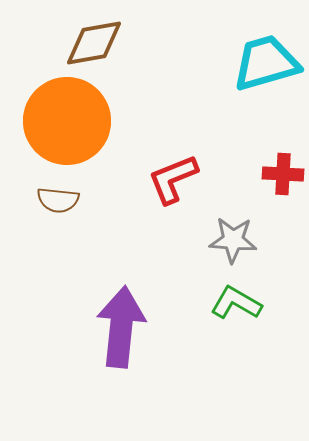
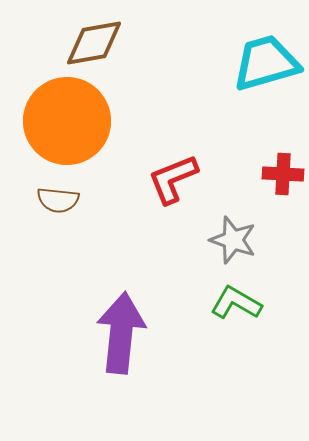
gray star: rotated 15 degrees clockwise
purple arrow: moved 6 px down
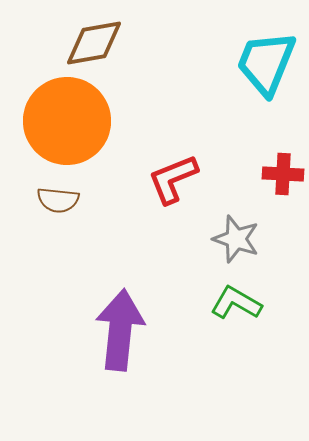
cyan trapezoid: rotated 52 degrees counterclockwise
gray star: moved 3 px right, 1 px up
purple arrow: moved 1 px left, 3 px up
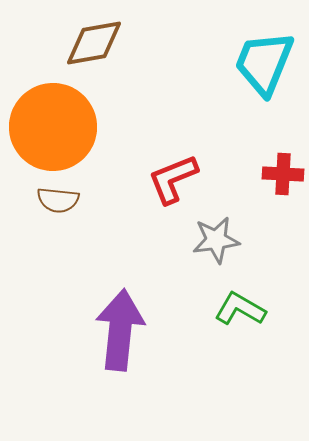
cyan trapezoid: moved 2 px left
orange circle: moved 14 px left, 6 px down
gray star: moved 20 px left, 1 px down; rotated 27 degrees counterclockwise
green L-shape: moved 4 px right, 6 px down
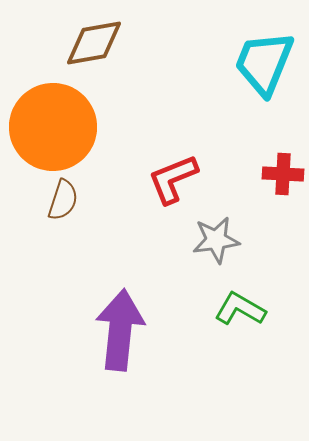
brown semicircle: moved 5 px right; rotated 78 degrees counterclockwise
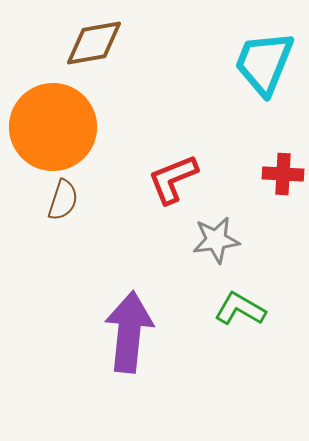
purple arrow: moved 9 px right, 2 px down
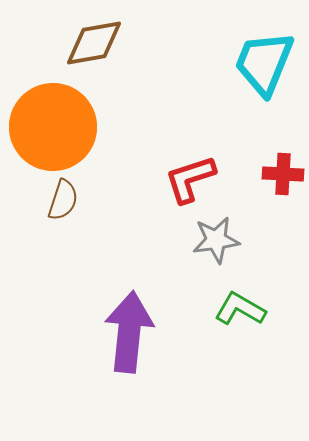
red L-shape: moved 17 px right; rotated 4 degrees clockwise
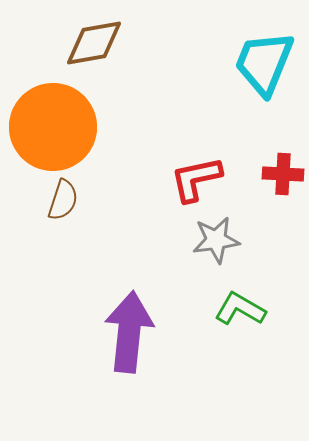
red L-shape: moved 6 px right; rotated 6 degrees clockwise
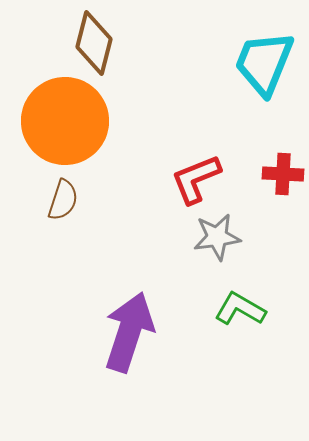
brown diamond: rotated 66 degrees counterclockwise
orange circle: moved 12 px right, 6 px up
red L-shape: rotated 10 degrees counterclockwise
gray star: moved 1 px right, 3 px up
purple arrow: rotated 12 degrees clockwise
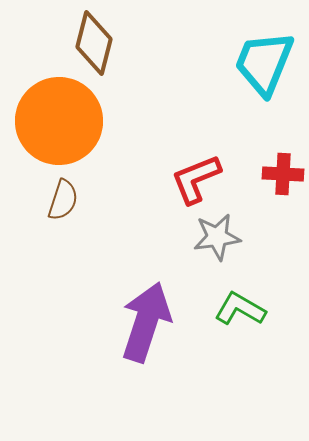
orange circle: moved 6 px left
purple arrow: moved 17 px right, 10 px up
